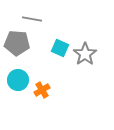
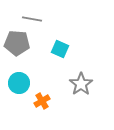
cyan square: moved 1 px down
gray star: moved 4 px left, 30 px down
cyan circle: moved 1 px right, 3 px down
orange cross: moved 11 px down
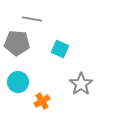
cyan circle: moved 1 px left, 1 px up
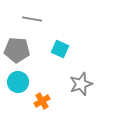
gray pentagon: moved 7 px down
gray star: rotated 15 degrees clockwise
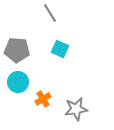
gray line: moved 18 px right, 6 px up; rotated 48 degrees clockwise
gray star: moved 5 px left, 25 px down; rotated 10 degrees clockwise
orange cross: moved 1 px right, 2 px up
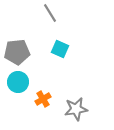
gray pentagon: moved 2 px down; rotated 10 degrees counterclockwise
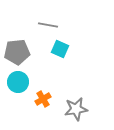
gray line: moved 2 px left, 12 px down; rotated 48 degrees counterclockwise
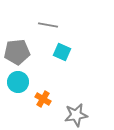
cyan square: moved 2 px right, 3 px down
orange cross: rotated 28 degrees counterclockwise
gray star: moved 6 px down
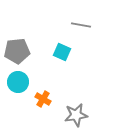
gray line: moved 33 px right
gray pentagon: moved 1 px up
